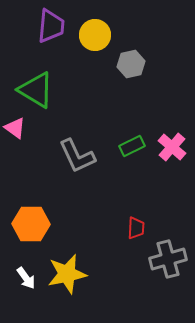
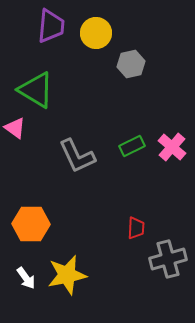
yellow circle: moved 1 px right, 2 px up
yellow star: moved 1 px down
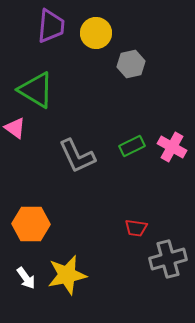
pink cross: rotated 12 degrees counterclockwise
red trapezoid: rotated 95 degrees clockwise
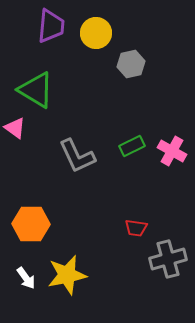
pink cross: moved 4 px down
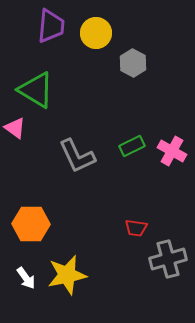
gray hexagon: moved 2 px right, 1 px up; rotated 20 degrees counterclockwise
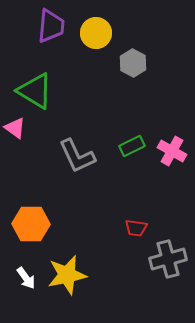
green triangle: moved 1 px left, 1 px down
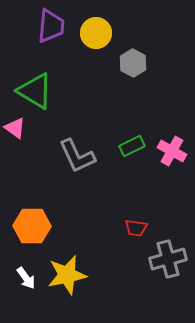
orange hexagon: moved 1 px right, 2 px down
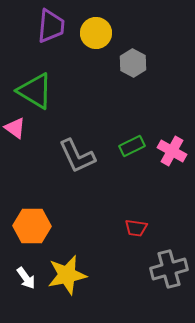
gray cross: moved 1 px right, 10 px down
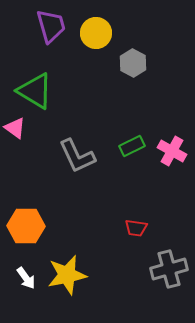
purple trapezoid: rotated 21 degrees counterclockwise
orange hexagon: moved 6 px left
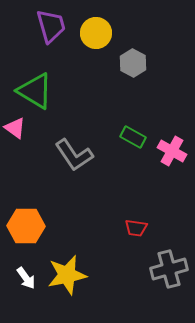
green rectangle: moved 1 px right, 9 px up; rotated 55 degrees clockwise
gray L-shape: moved 3 px left, 1 px up; rotated 9 degrees counterclockwise
